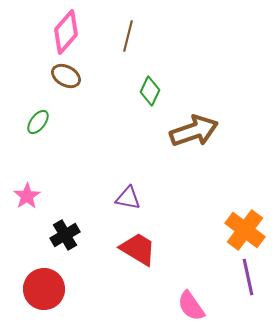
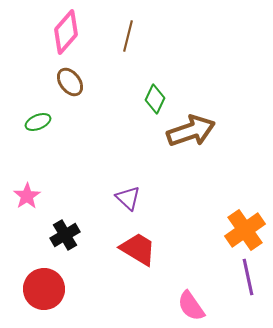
brown ellipse: moved 4 px right, 6 px down; rotated 24 degrees clockwise
green diamond: moved 5 px right, 8 px down
green ellipse: rotated 30 degrees clockwise
brown arrow: moved 3 px left
purple triangle: rotated 32 degrees clockwise
orange cross: rotated 18 degrees clockwise
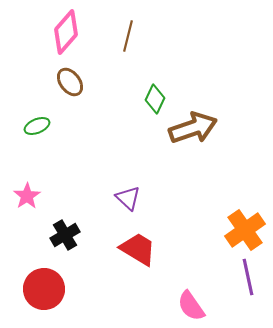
green ellipse: moved 1 px left, 4 px down
brown arrow: moved 2 px right, 3 px up
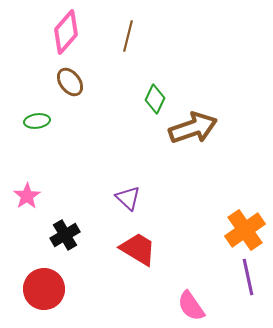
green ellipse: moved 5 px up; rotated 15 degrees clockwise
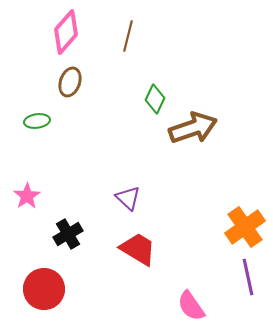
brown ellipse: rotated 56 degrees clockwise
orange cross: moved 3 px up
black cross: moved 3 px right, 1 px up
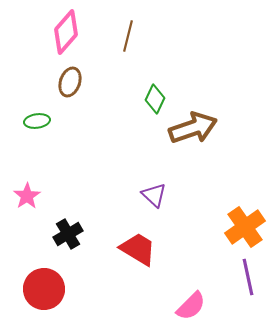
purple triangle: moved 26 px right, 3 px up
pink semicircle: rotated 100 degrees counterclockwise
